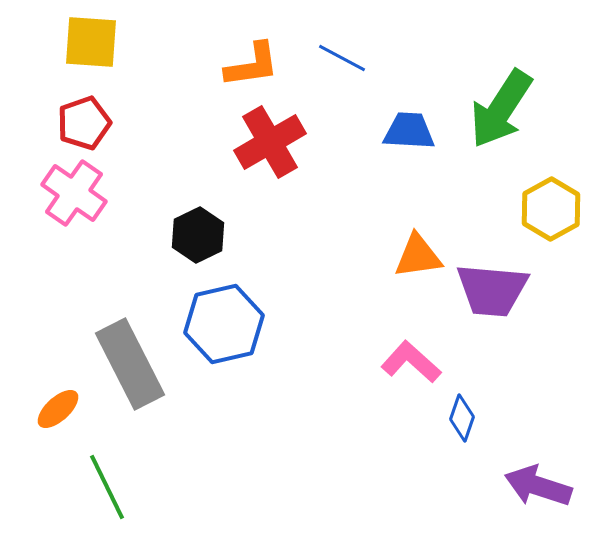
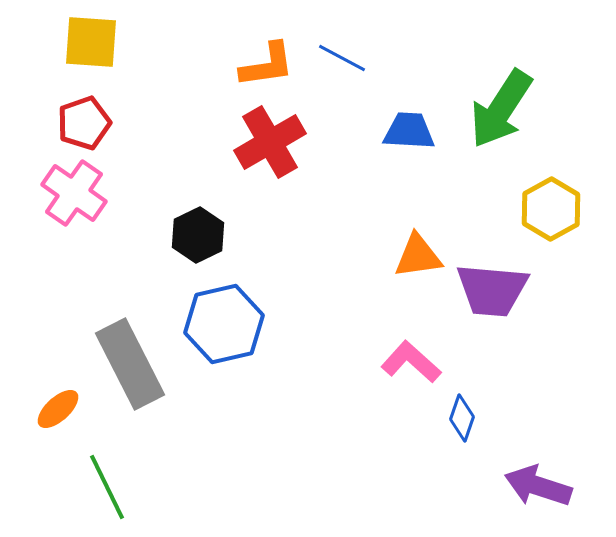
orange L-shape: moved 15 px right
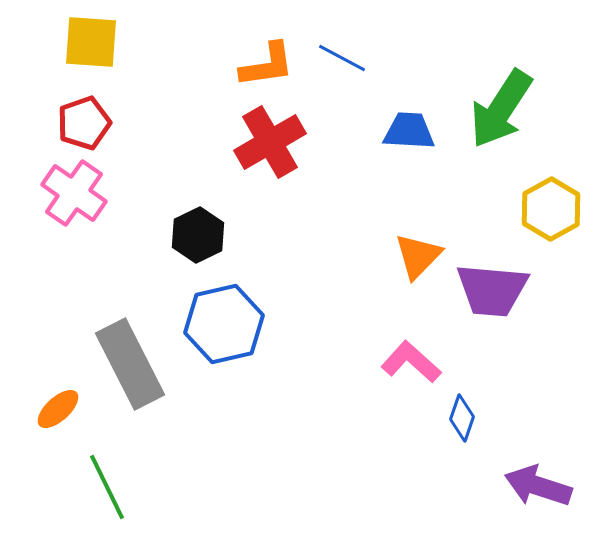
orange triangle: rotated 38 degrees counterclockwise
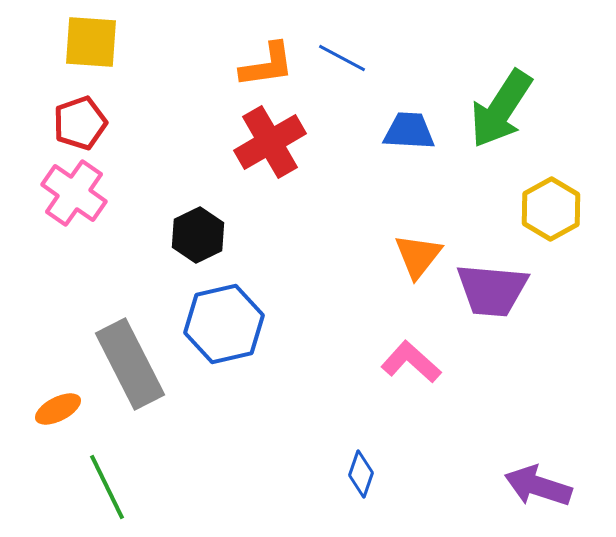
red pentagon: moved 4 px left
orange triangle: rotated 6 degrees counterclockwise
orange ellipse: rotated 15 degrees clockwise
blue diamond: moved 101 px left, 56 px down
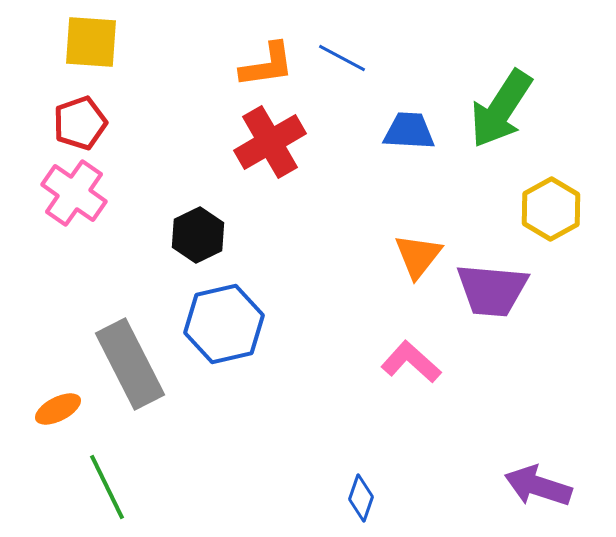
blue diamond: moved 24 px down
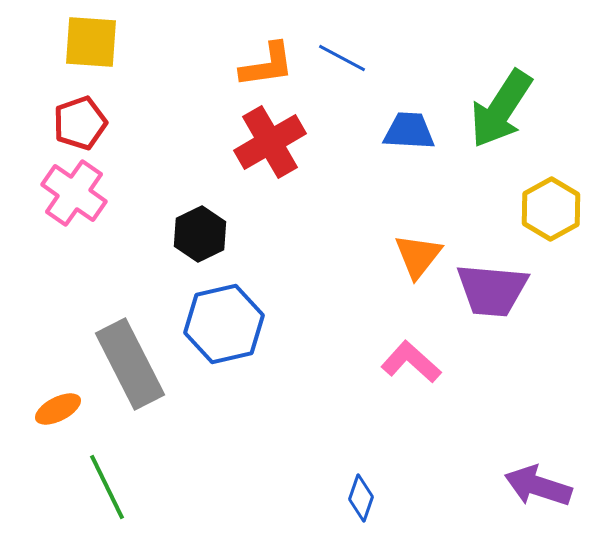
black hexagon: moved 2 px right, 1 px up
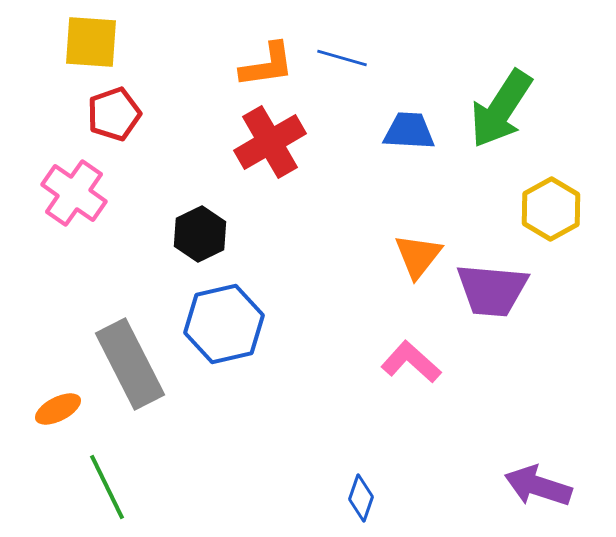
blue line: rotated 12 degrees counterclockwise
red pentagon: moved 34 px right, 9 px up
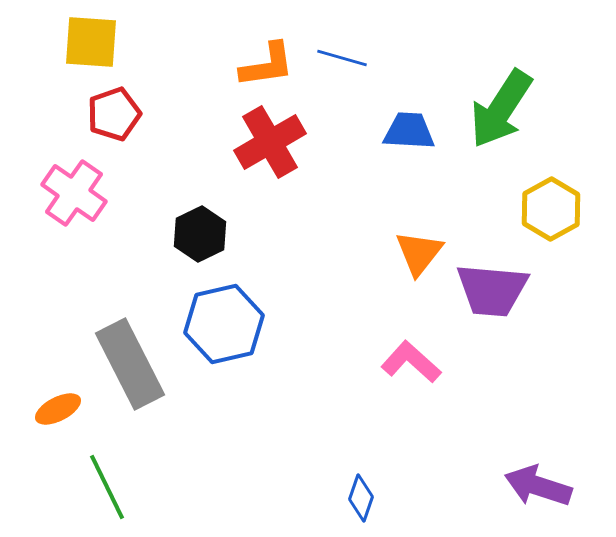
orange triangle: moved 1 px right, 3 px up
